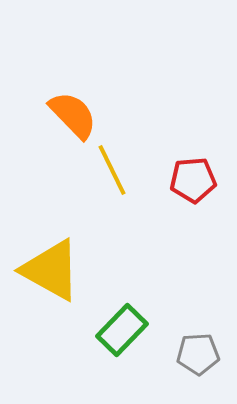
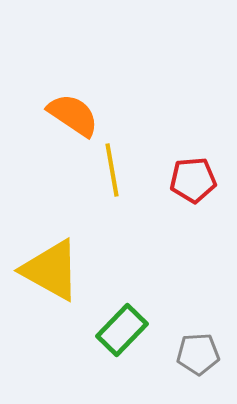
orange semicircle: rotated 12 degrees counterclockwise
yellow line: rotated 16 degrees clockwise
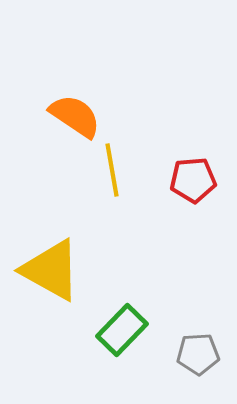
orange semicircle: moved 2 px right, 1 px down
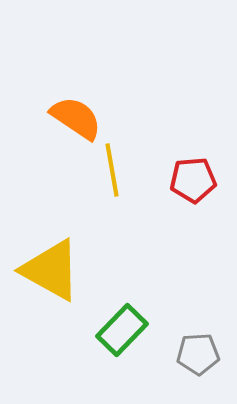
orange semicircle: moved 1 px right, 2 px down
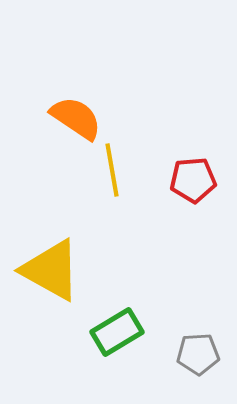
green rectangle: moved 5 px left, 2 px down; rotated 15 degrees clockwise
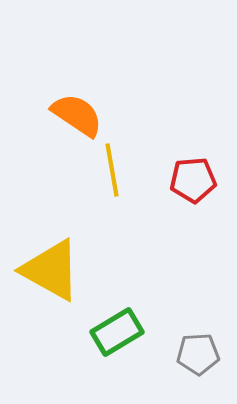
orange semicircle: moved 1 px right, 3 px up
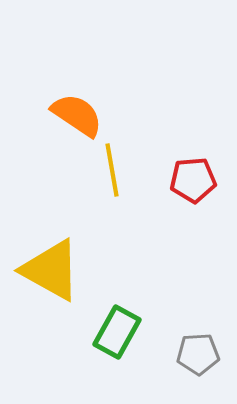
green rectangle: rotated 30 degrees counterclockwise
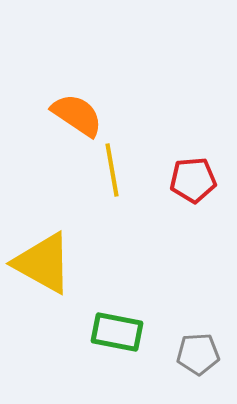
yellow triangle: moved 8 px left, 7 px up
green rectangle: rotated 72 degrees clockwise
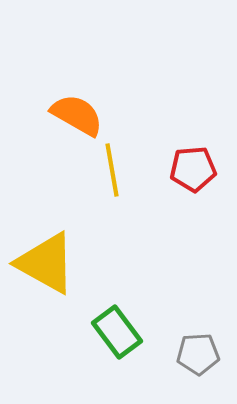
orange semicircle: rotated 4 degrees counterclockwise
red pentagon: moved 11 px up
yellow triangle: moved 3 px right
green rectangle: rotated 42 degrees clockwise
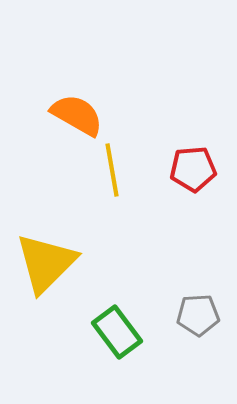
yellow triangle: rotated 46 degrees clockwise
gray pentagon: moved 39 px up
